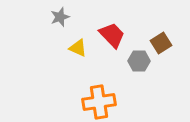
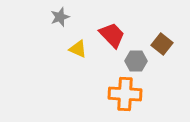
brown square: moved 1 px right, 1 px down; rotated 20 degrees counterclockwise
yellow triangle: moved 1 px down
gray hexagon: moved 3 px left
orange cross: moved 26 px right, 8 px up; rotated 12 degrees clockwise
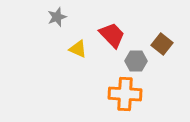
gray star: moved 3 px left
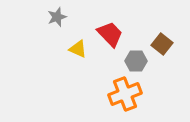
red trapezoid: moved 2 px left, 1 px up
orange cross: rotated 24 degrees counterclockwise
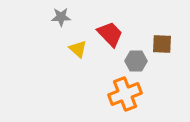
gray star: moved 4 px right; rotated 18 degrees clockwise
brown square: rotated 35 degrees counterclockwise
yellow triangle: rotated 18 degrees clockwise
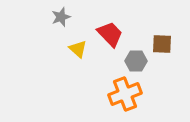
gray star: rotated 18 degrees counterclockwise
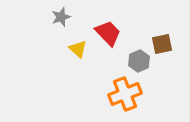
red trapezoid: moved 2 px left, 1 px up
brown square: rotated 15 degrees counterclockwise
gray hexagon: moved 3 px right; rotated 25 degrees counterclockwise
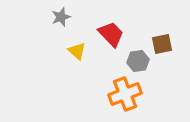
red trapezoid: moved 3 px right, 1 px down
yellow triangle: moved 1 px left, 2 px down
gray hexagon: moved 1 px left; rotated 15 degrees clockwise
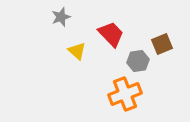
brown square: rotated 10 degrees counterclockwise
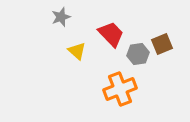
gray hexagon: moved 7 px up
orange cross: moved 5 px left, 5 px up
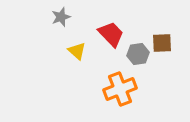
brown square: moved 1 px up; rotated 20 degrees clockwise
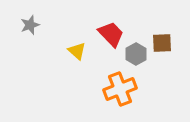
gray star: moved 31 px left, 8 px down
gray hexagon: moved 2 px left; rotated 20 degrees counterclockwise
